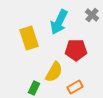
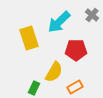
cyan arrow: rotated 20 degrees clockwise
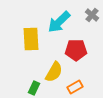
yellow rectangle: moved 2 px right, 1 px down; rotated 15 degrees clockwise
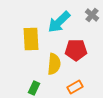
yellow semicircle: moved 8 px up; rotated 25 degrees counterclockwise
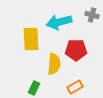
gray cross: rotated 24 degrees counterclockwise
cyan arrow: rotated 30 degrees clockwise
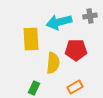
gray cross: moved 2 px left, 1 px down; rotated 24 degrees counterclockwise
yellow semicircle: moved 1 px left, 1 px up
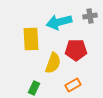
yellow semicircle: rotated 15 degrees clockwise
orange rectangle: moved 2 px left, 2 px up
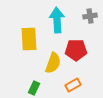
cyan arrow: moved 2 px left, 2 px up; rotated 100 degrees clockwise
yellow rectangle: moved 2 px left
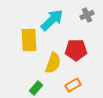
gray cross: moved 3 px left, 1 px up; rotated 16 degrees counterclockwise
cyan arrow: moved 5 px left; rotated 50 degrees clockwise
yellow rectangle: moved 1 px down
green rectangle: moved 2 px right; rotated 16 degrees clockwise
